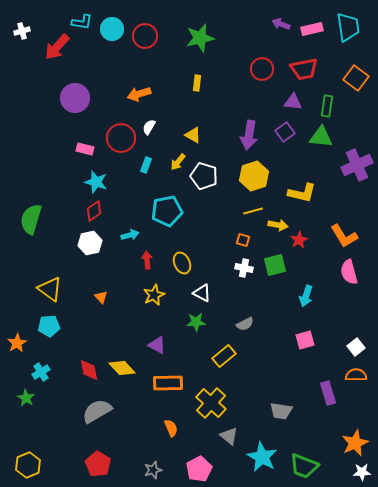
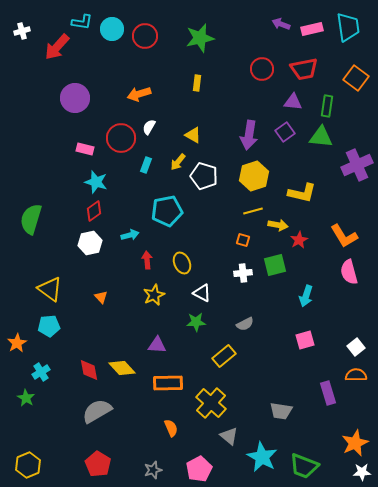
white cross at (244, 268): moved 1 px left, 5 px down; rotated 18 degrees counterclockwise
purple triangle at (157, 345): rotated 24 degrees counterclockwise
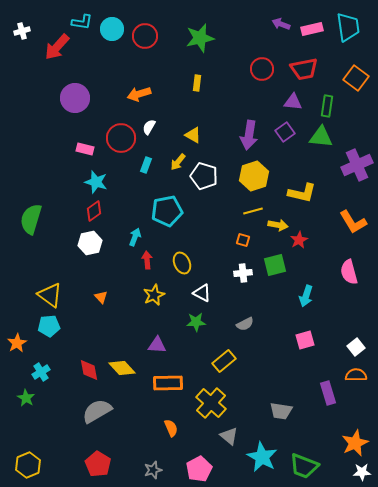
cyan arrow at (130, 235): moved 5 px right, 2 px down; rotated 54 degrees counterclockwise
orange L-shape at (344, 236): moved 9 px right, 14 px up
yellow triangle at (50, 289): moved 6 px down
yellow rectangle at (224, 356): moved 5 px down
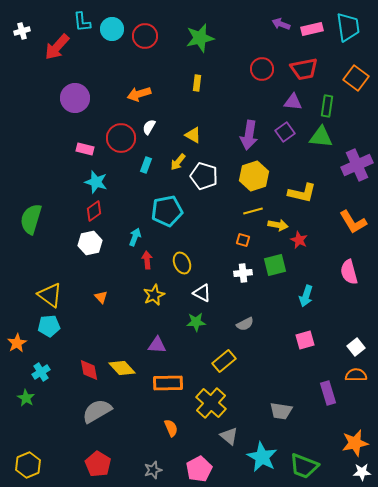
cyan L-shape at (82, 22): rotated 75 degrees clockwise
red star at (299, 240): rotated 18 degrees counterclockwise
orange star at (355, 443): rotated 12 degrees clockwise
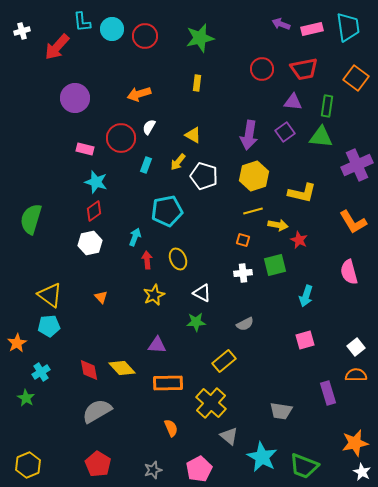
yellow ellipse at (182, 263): moved 4 px left, 4 px up
white star at (362, 472): rotated 30 degrees clockwise
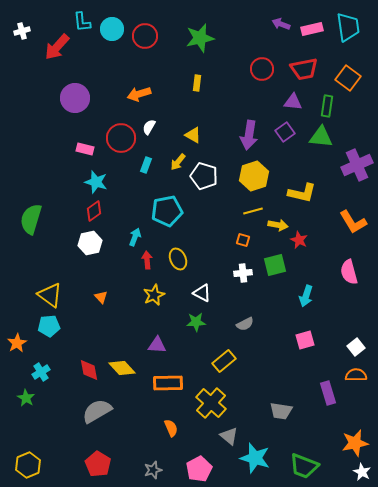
orange square at (356, 78): moved 8 px left
cyan star at (262, 457): moved 7 px left, 1 px down; rotated 12 degrees counterclockwise
